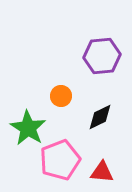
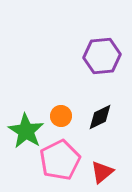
orange circle: moved 20 px down
green star: moved 2 px left, 3 px down
pink pentagon: rotated 6 degrees counterclockwise
red triangle: rotated 45 degrees counterclockwise
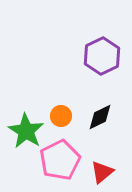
purple hexagon: rotated 21 degrees counterclockwise
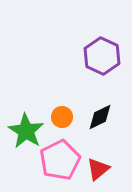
purple hexagon: rotated 9 degrees counterclockwise
orange circle: moved 1 px right, 1 px down
red triangle: moved 4 px left, 3 px up
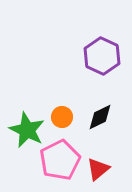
green star: moved 1 px right, 1 px up; rotated 6 degrees counterclockwise
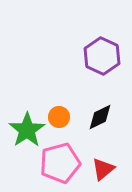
orange circle: moved 3 px left
green star: rotated 12 degrees clockwise
pink pentagon: moved 3 px down; rotated 12 degrees clockwise
red triangle: moved 5 px right
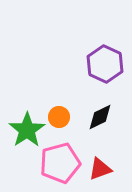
purple hexagon: moved 3 px right, 8 px down
red triangle: moved 3 px left; rotated 20 degrees clockwise
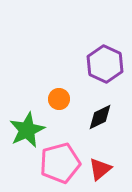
orange circle: moved 18 px up
green star: rotated 9 degrees clockwise
red triangle: rotated 20 degrees counterclockwise
